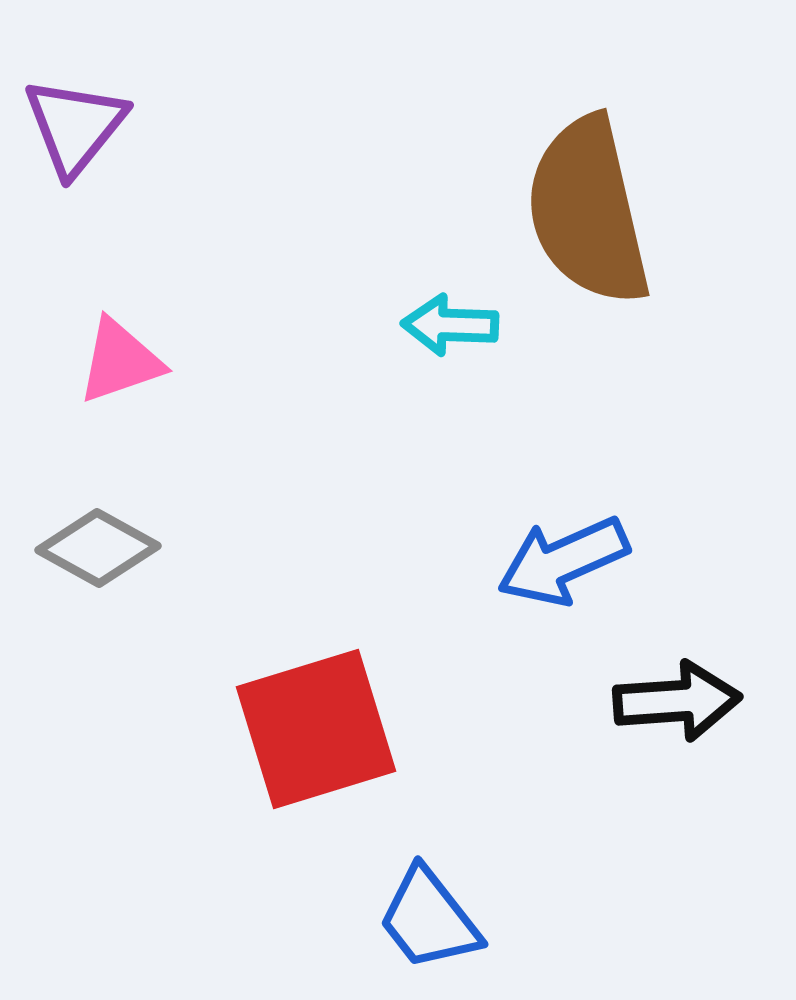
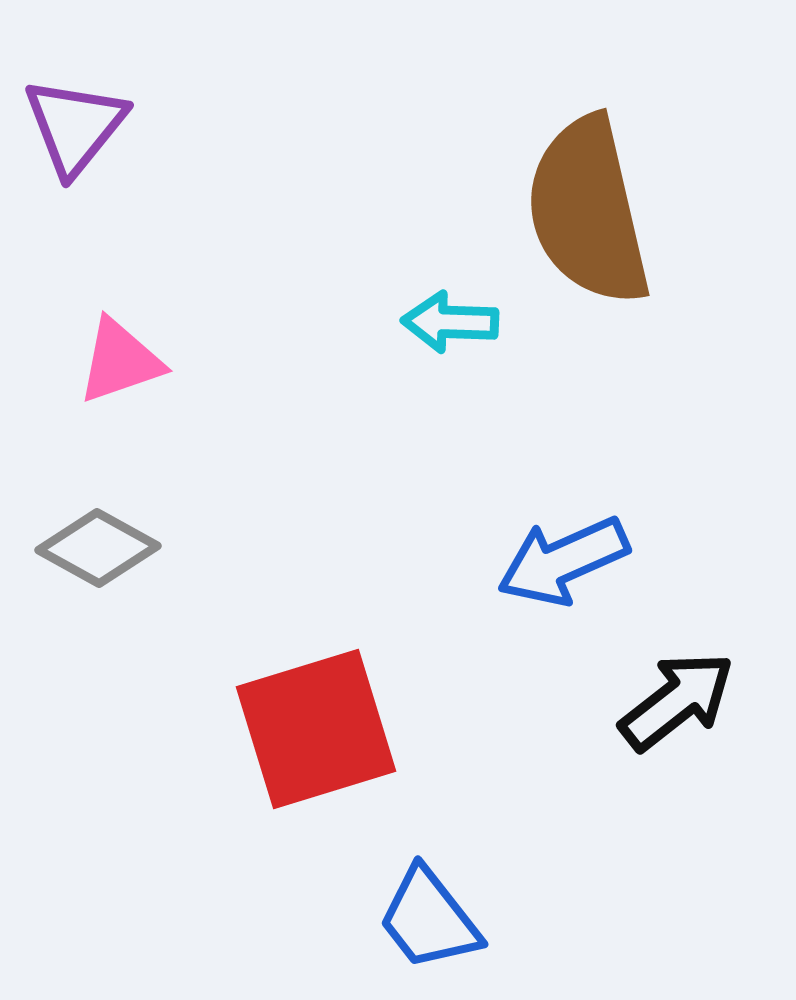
cyan arrow: moved 3 px up
black arrow: rotated 34 degrees counterclockwise
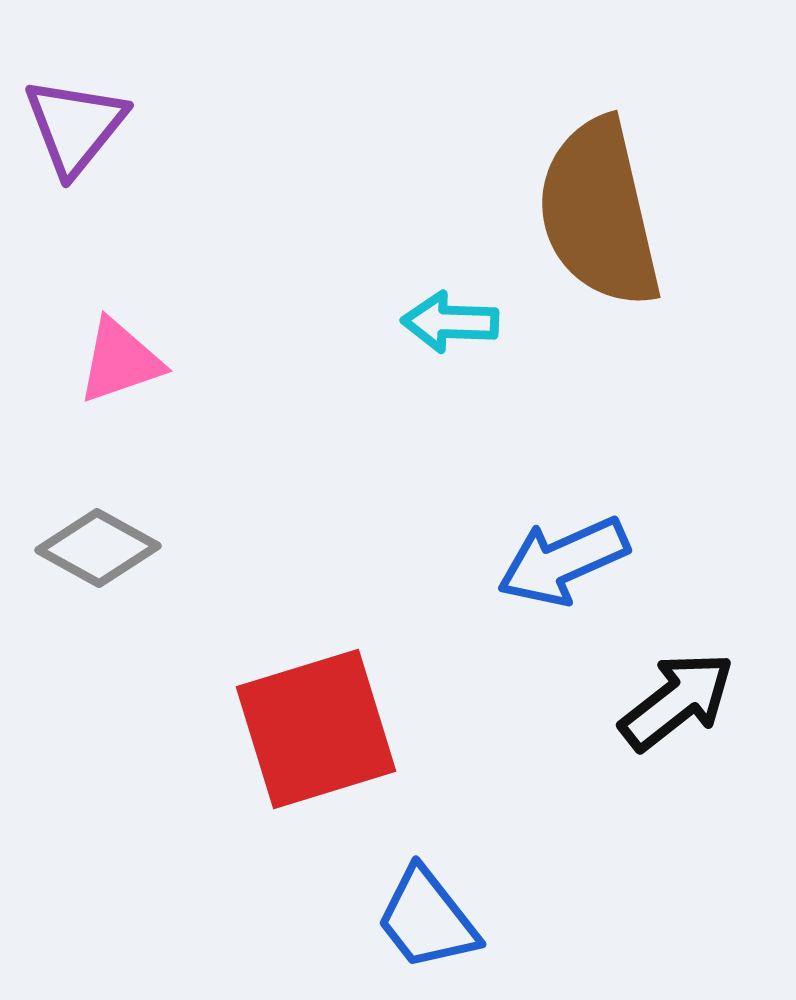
brown semicircle: moved 11 px right, 2 px down
blue trapezoid: moved 2 px left
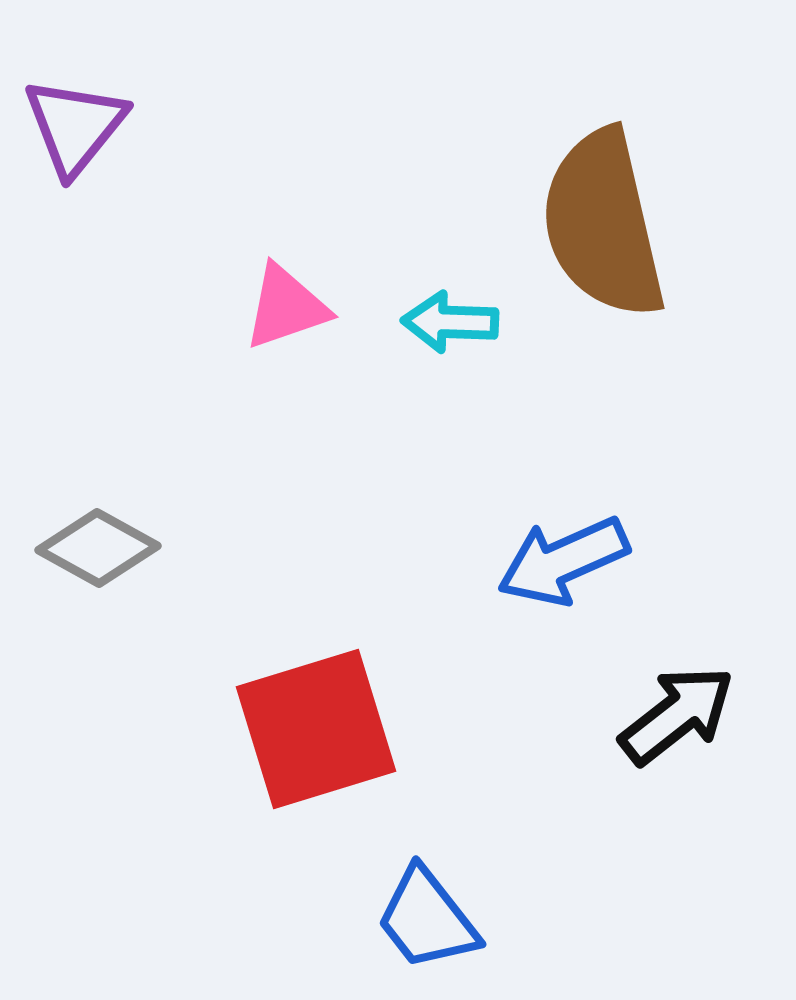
brown semicircle: moved 4 px right, 11 px down
pink triangle: moved 166 px right, 54 px up
black arrow: moved 14 px down
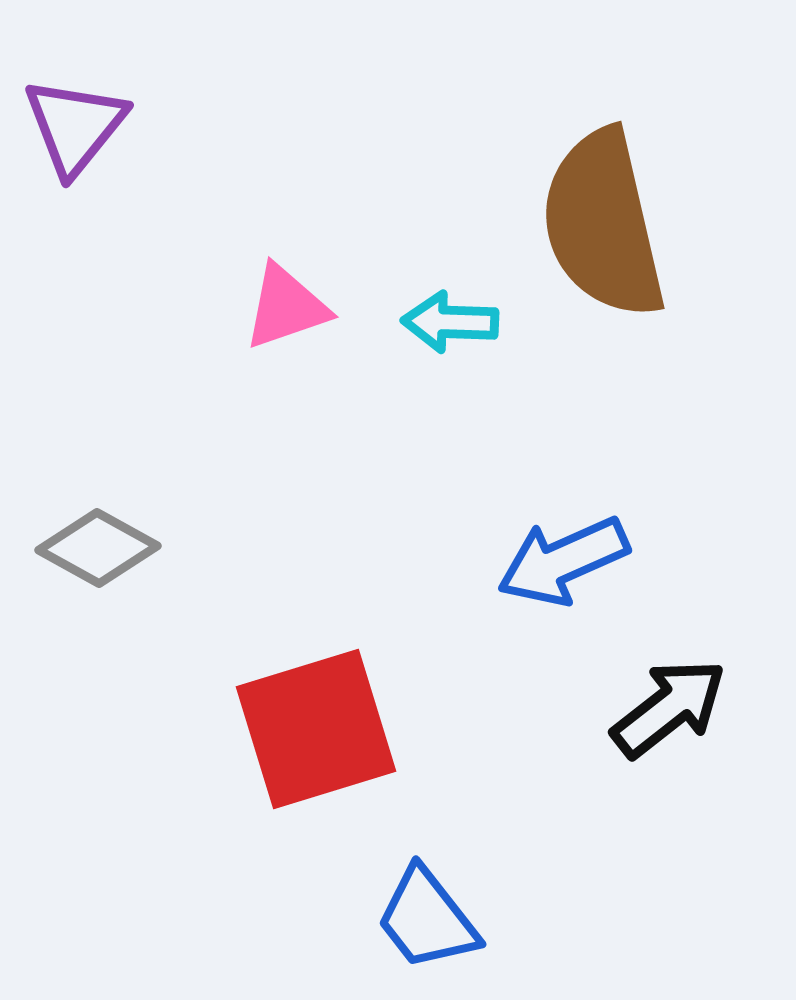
black arrow: moved 8 px left, 7 px up
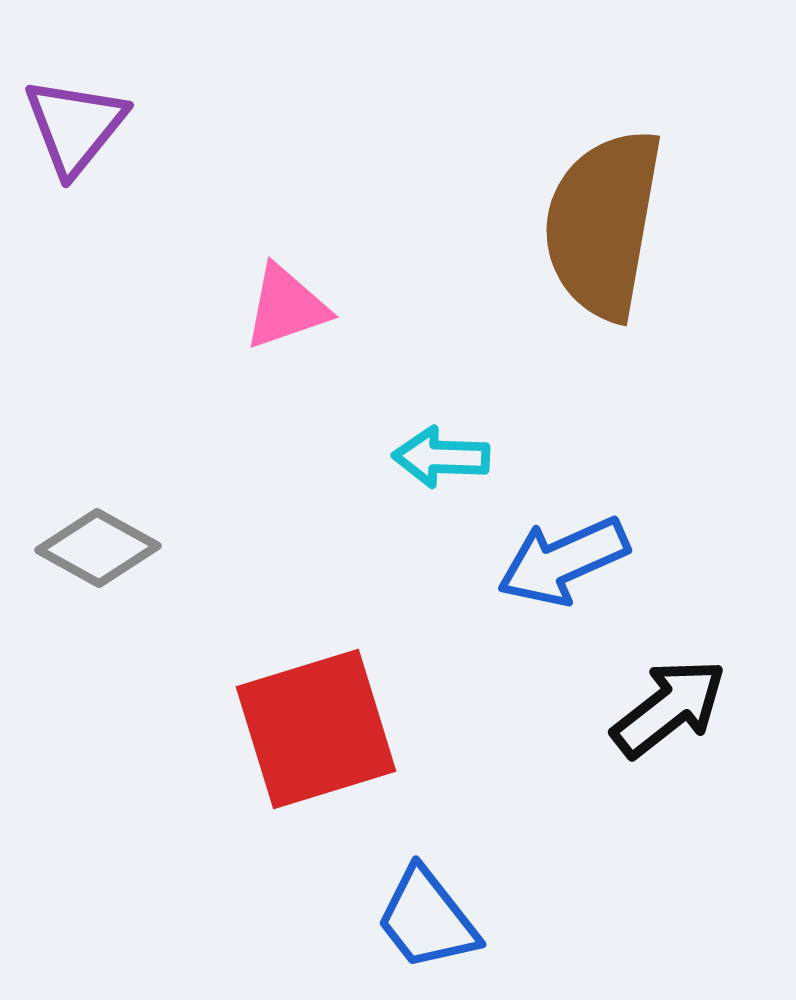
brown semicircle: rotated 23 degrees clockwise
cyan arrow: moved 9 px left, 135 px down
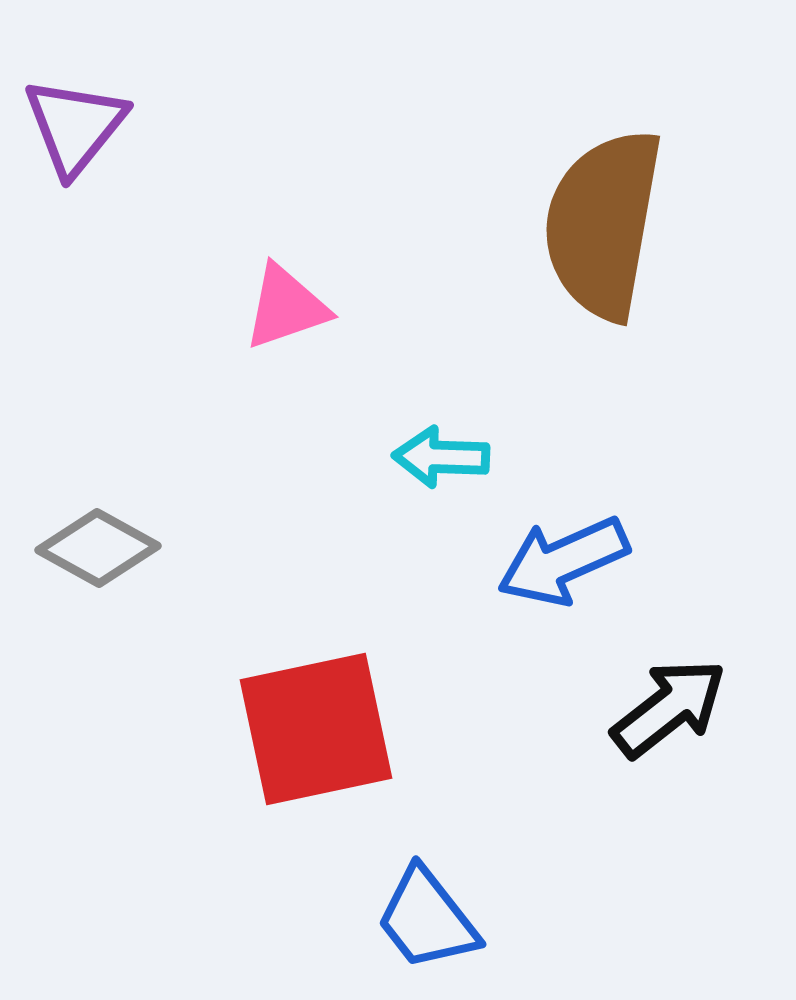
red square: rotated 5 degrees clockwise
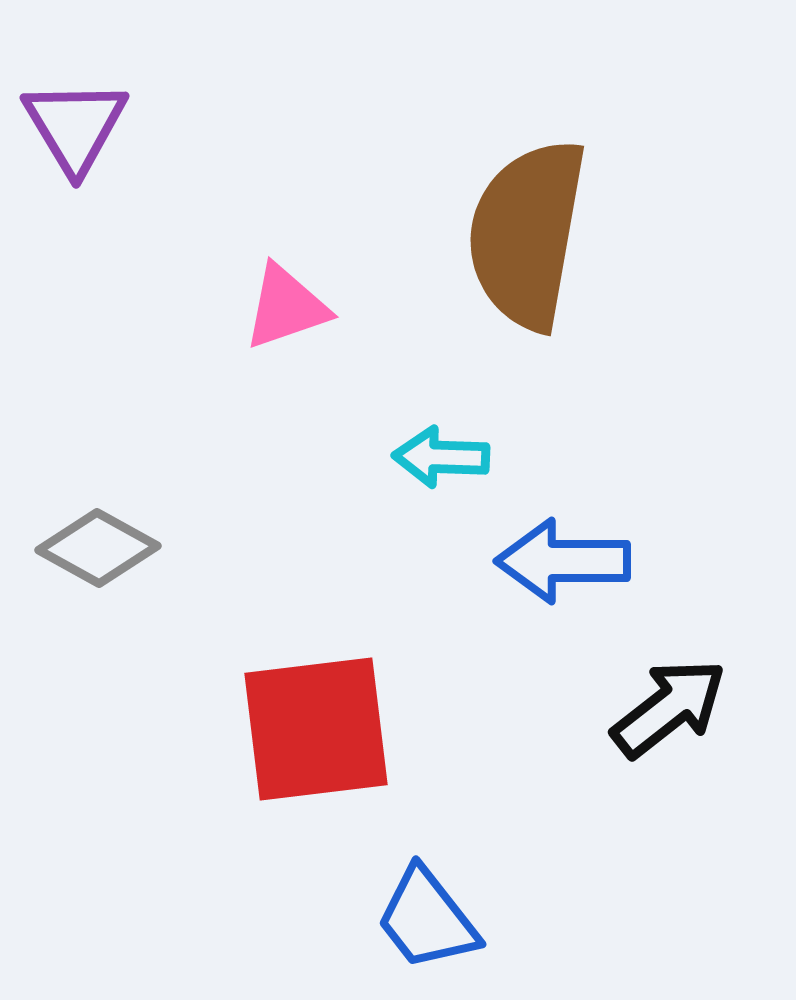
purple triangle: rotated 10 degrees counterclockwise
brown semicircle: moved 76 px left, 10 px down
blue arrow: rotated 24 degrees clockwise
red square: rotated 5 degrees clockwise
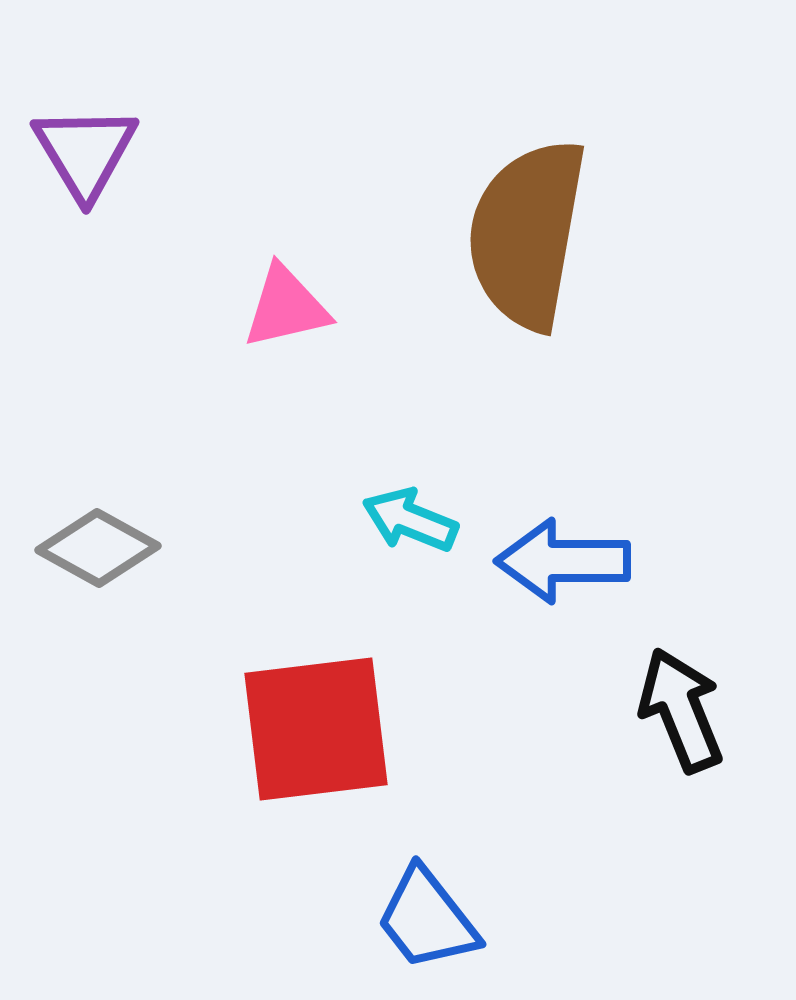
purple triangle: moved 10 px right, 26 px down
pink triangle: rotated 6 degrees clockwise
cyan arrow: moved 31 px left, 63 px down; rotated 20 degrees clockwise
black arrow: moved 12 px right, 2 px down; rotated 74 degrees counterclockwise
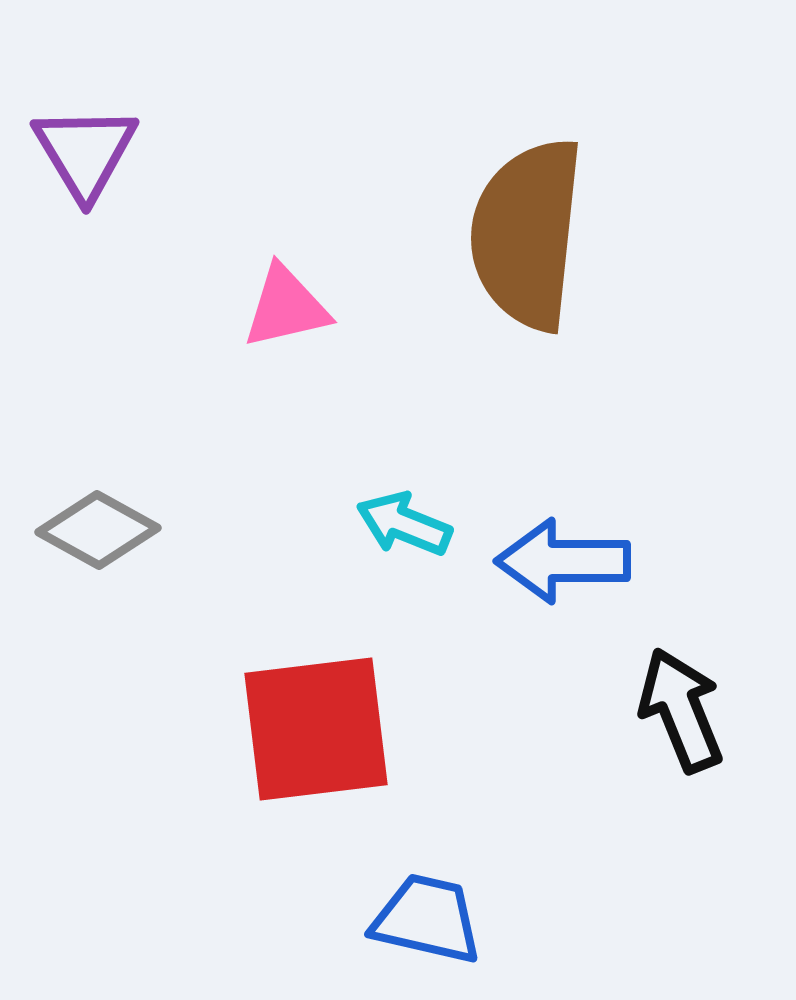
brown semicircle: rotated 4 degrees counterclockwise
cyan arrow: moved 6 px left, 4 px down
gray diamond: moved 18 px up
blue trapezoid: rotated 141 degrees clockwise
